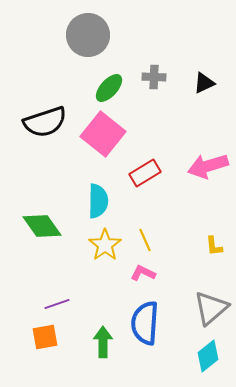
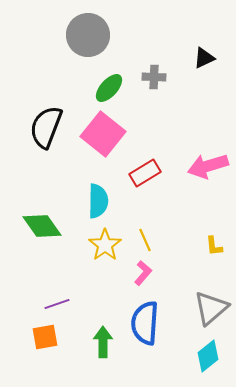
black triangle: moved 25 px up
black semicircle: moved 1 px right, 5 px down; rotated 129 degrees clockwise
pink L-shape: rotated 105 degrees clockwise
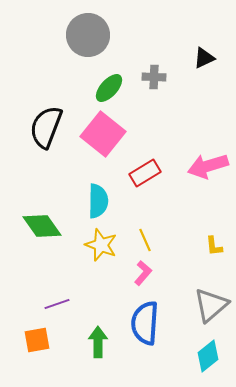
yellow star: moved 4 px left; rotated 16 degrees counterclockwise
gray triangle: moved 3 px up
orange square: moved 8 px left, 3 px down
green arrow: moved 5 px left
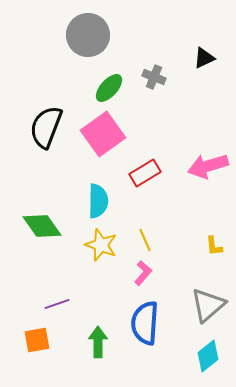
gray cross: rotated 20 degrees clockwise
pink square: rotated 15 degrees clockwise
gray triangle: moved 3 px left
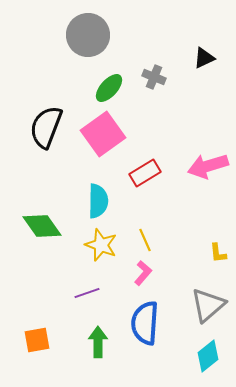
yellow L-shape: moved 4 px right, 7 px down
purple line: moved 30 px right, 11 px up
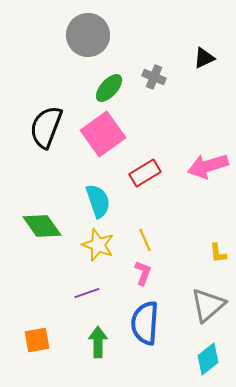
cyan semicircle: rotated 20 degrees counterclockwise
yellow star: moved 3 px left
pink L-shape: rotated 20 degrees counterclockwise
cyan diamond: moved 3 px down
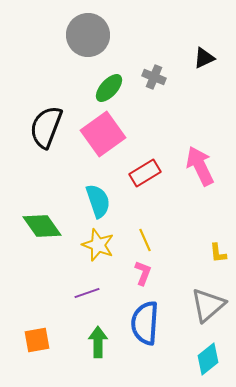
pink arrow: moved 8 px left; rotated 81 degrees clockwise
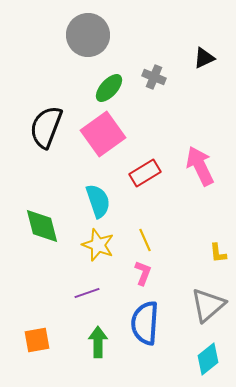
green diamond: rotated 21 degrees clockwise
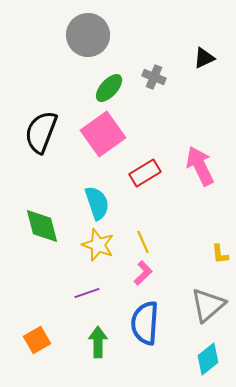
black semicircle: moved 5 px left, 5 px down
cyan semicircle: moved 1 px left, 2 px down
yellow line: moved 2 px left, 2 px down
yellow L-shape: moved 2 px right, 1 px down
pink L-shape: rotated 25 degrees clockwise
orange square: rotated 20 degrees counterclockwise
